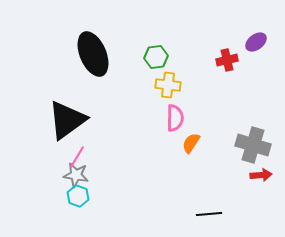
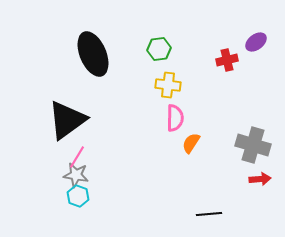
green hexagon: moved 3 px right, 8 px up
red arrow: moved 1 px left, 4 px down
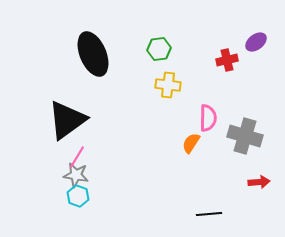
pink semicircle: moved 33 px right
gray cross: moved 8 px left, 9 px up
red arrow: moved 1 px left, 3 px down
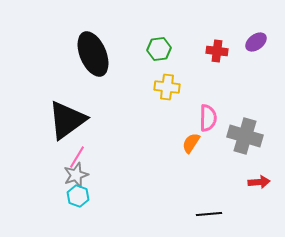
red cross: moved 10 px left, 9 px up; rotated 20 degrees clockwise
yellow cross: moved 1 px left, 2 px down
gray star: rotated 30 degrees counterclockwise
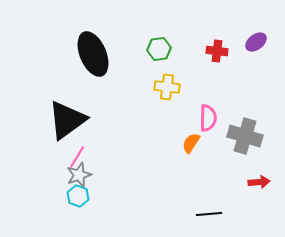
gray star: moved 3 px right
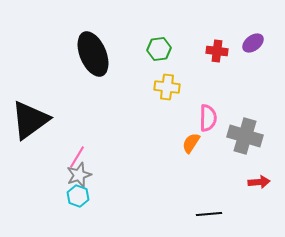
purple ellipse: moved 3 px left, 1 px down
black triangle: moved 37 px left
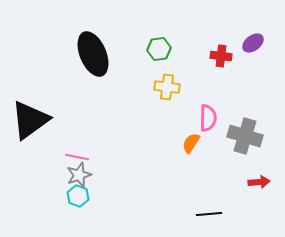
red cross: moved 4 px right, 5 px down
pink line: rotated 70 degrees clockwise
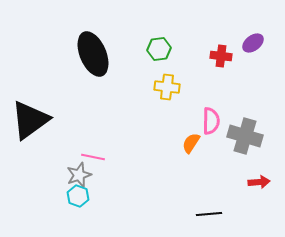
pink semicircle: moved 3 px right, 3 px down
pink line: moved 16 px right
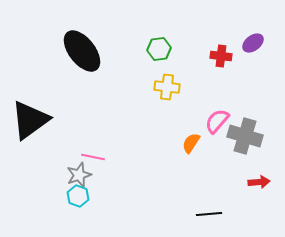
black ellipse: moved 11 px left, 3 px up; rotated 15 degrees counterclockwise
pink semicircle: moved 6 px right; rotated 140 degrees counterclockwise
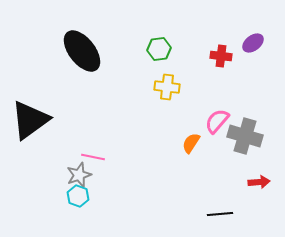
black line: moved 11 px right
